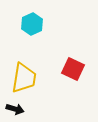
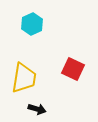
black arrow: moved 22 px right
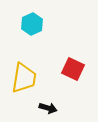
black arrow: moved 11 px right, 1 px up
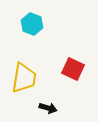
cyan hexagon: rotated 15 degrees counterclockwise
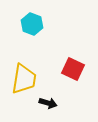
yellow trapezoid: moved 1 px down
black arrow: moved 5 px up
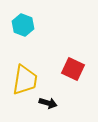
cyan hexagon: moved 9 px left, 1 px down
yellow trapezoid: moved 1 px right, 1 px down
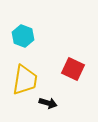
cyan hexagon: moved 11 px down
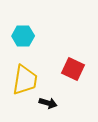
cyan hexagon: rotated 20 degrees counterclockwise
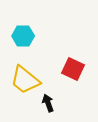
yellow trapezoid: rotated 120 degrees clockwise
black arrow: rotated 126 degrees counterclockwise
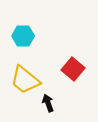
red square: rotated 15 degrees clockwise
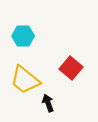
red square: moved 2 px left, 1 px up
